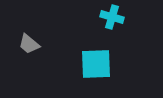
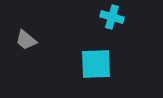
gray trapezoid: moved 3 px left, 4 px up
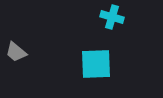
gray trapezoid: moved 10 px left, 12 px down
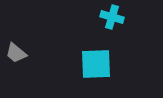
gray trapezoid: moved 1 px down
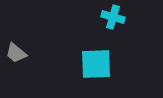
cyan cross: moved 1 px right
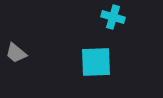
cyan square: moved 2 px up
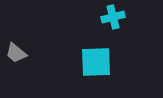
cyan cross: rotated 30 degrees counterclockwise
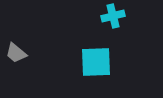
cyan cross: moved 1 px up
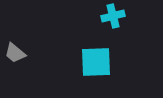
gray trapezoid: moved 1 px left
